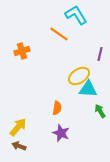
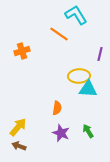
yellow ellipse: rotated 30 degrees clockwise
green arrow: moved 12 px left, 20 px down
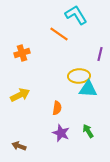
orange cross: moved 2 px down
yellow arrow: moved 2 px right, 32 px up; rotated 24 degrees clockwise
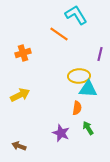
orange cross: moved 1 px right
orange semicircle: moved 20 px right
green arrow: moved 3 px up
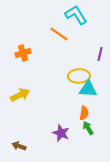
orange semicircle: moved 7 px right, 5 px down
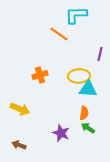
cyan L-shape: rotated 60 degrees counterclockwise
orange cross: moved 17 px right, 22 px down
yellow arrow: moved 14 px down; rotated 48 degrees clockwise
green arrow: rotated 24 degrees counterclockwise
brown arrow: moved 1 px up
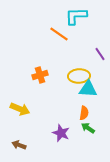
cyan L-shape: moved 1 px down
purple line: rotated 48 degrees counterclockwise
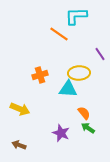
yellow ellipse: moved 3 px up
cyan triangle: moved 20 px left
orange semicircle: rotated 48 degrees counterclockwise
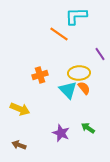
cyan triangle: moved 1 px down; rotated 42 degrees clockwise
orange semicircle: moved 25 px up
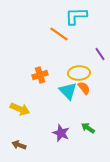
cyan triangle: moved 1 px down
